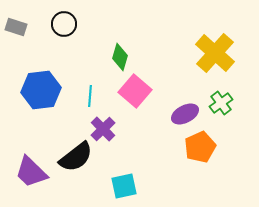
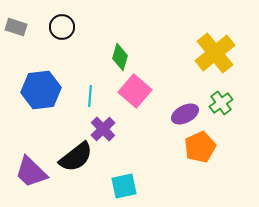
black circle: moved 2 px left, 3 px down
yellow cross: rotated 9 degrees clockwise
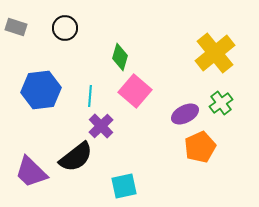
black circle: moved 3 px right, 1 px down
purple cross: moved 2 px left, 3 px up
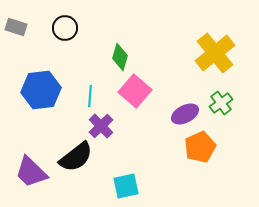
cyan square: moved 2 px right
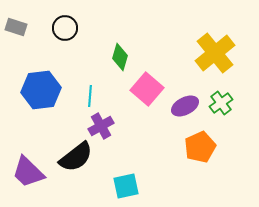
pink square: moved 12 px right, 2 px up
purple ellipse: moved 8 px up
purple cross: rotated 15 degrees clockwise
purple trapezoid: moved 3 px left
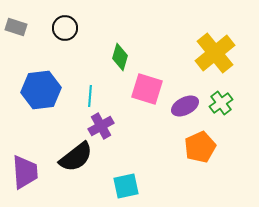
pink square: rotated 24 degrees counterclockwise
purple trapezoid: moved 3 px left; rotated 138 degrees counterclockwise
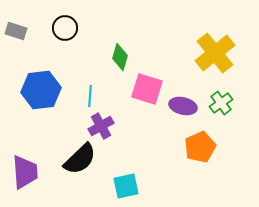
gray rectangle: moved 4 px down
purple ellipse: moved 2 px left; rotated 40 degrees clockwise
black semicircle: moved 4 px right, 2 px down; rotated 6 degrees counterclockwise
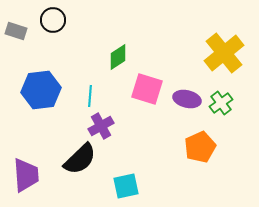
black circle: moved 12 px left, 8 px up
yellow cross: moved 9 px right
green diamond: moved 2 px left; rotated 40 degrees clockwise
purple ellipse: moved 4 px right, 7 px up
purple trapezoid: moved 1 px right, 3 px down
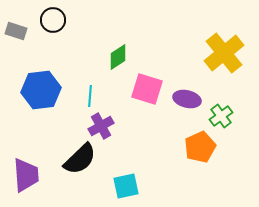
green cross: moved 13 px down
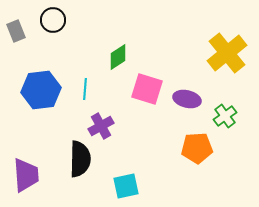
gray rectangle: rotated 50 degrees clockwise
yellow cross: moved 3 px right
cyan line: moved 5 px left, 7 px up
green cross: moved 4 px right
orange pentagon: moved 3 px left, 1 px down; rotated 20 degrees clockwise
black semicircle: rotated 45 degrees counterclockwise
